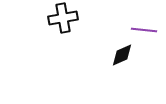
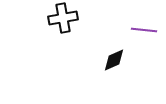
black diamond: moved 8 px left, 5 px down
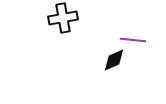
purple line: moved 11 px left, 10 px down
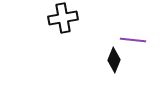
black diamond: rotated 45 degrees counterclockwise
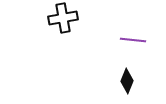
black diamond: moved 13 px right, 21 px down
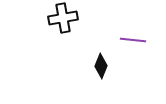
black diamond: moved 26 px left, 15 px up
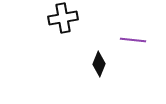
black diamond: moved 2 px left, 2 px up
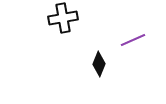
purple line: rotated 30 degrees counterclockwise
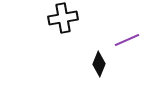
purple line: moved 6 px left
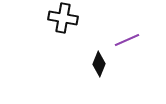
black cross: rotated 20 degrees clockwise
